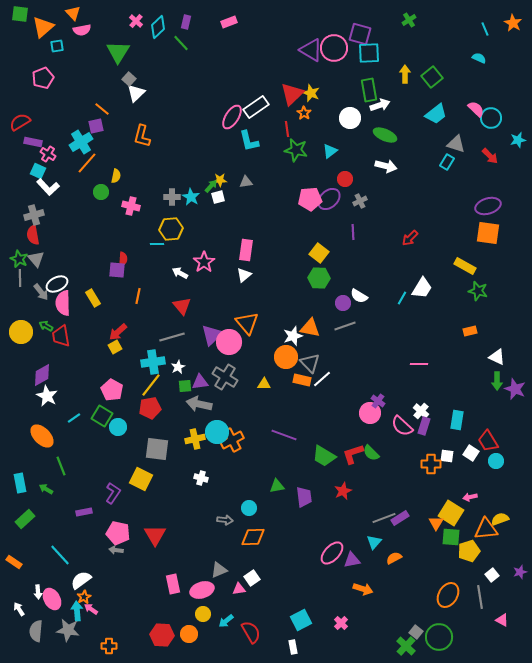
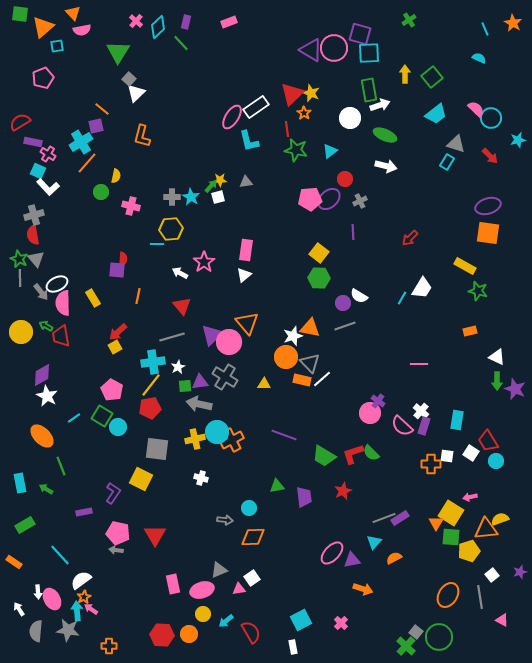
green rectangle at (25, 519): moved 6 px down; rotated 12 degrees clockwise
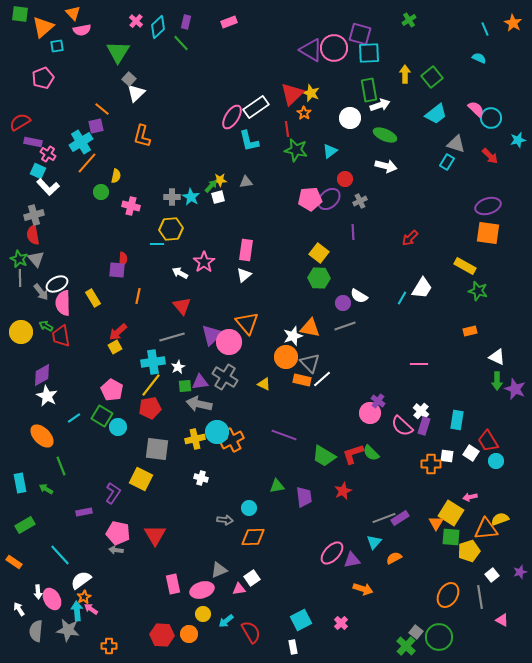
yellow triangle at (264, 384): rotated 24 degrees clockwise
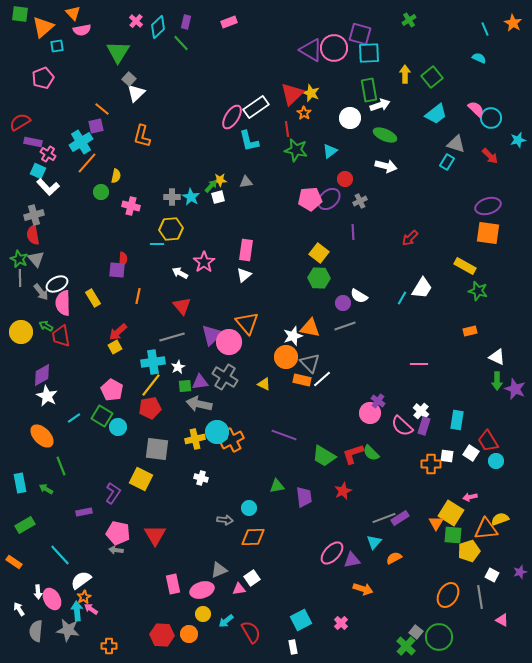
green square at (451, 537): moved 2 px right, 2 px up
white square at (492, 575): rotated 24 degrees counterclockwise
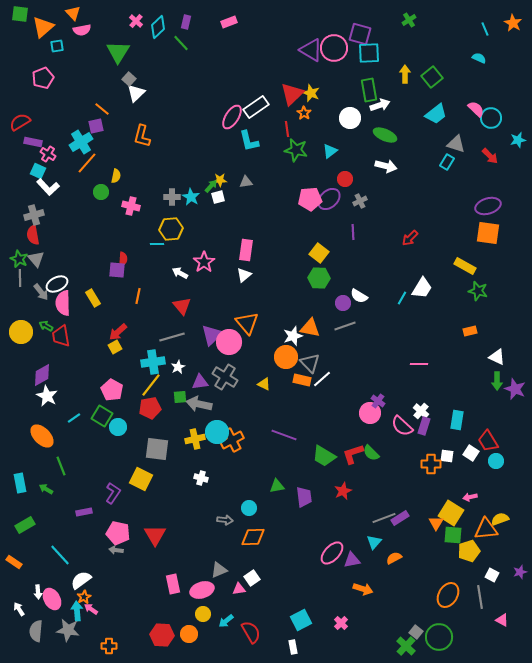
green square at (185, 386): moved 5 px left, 11 px down
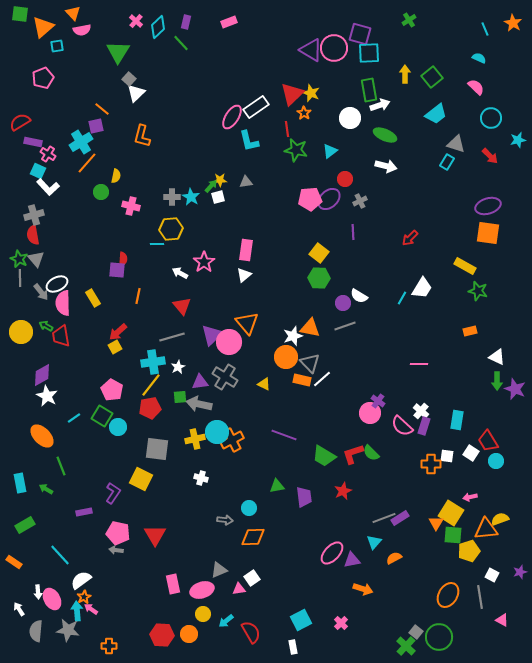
pink semicircle at (476, 109): moved 22 px up
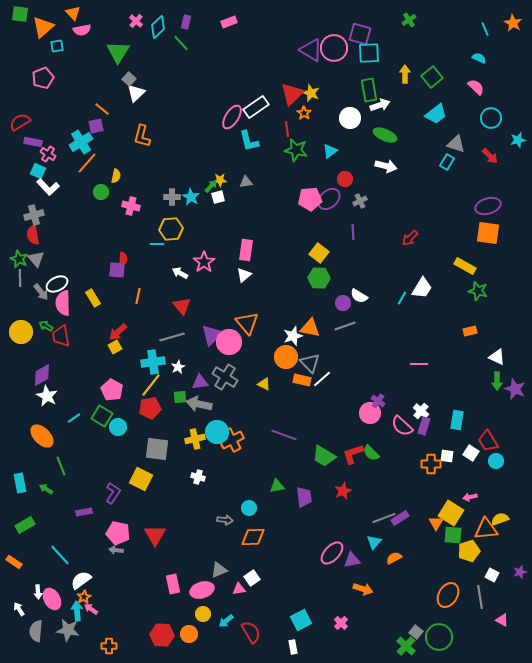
white cross at (201, 478): moved 3 px left, 1 px up
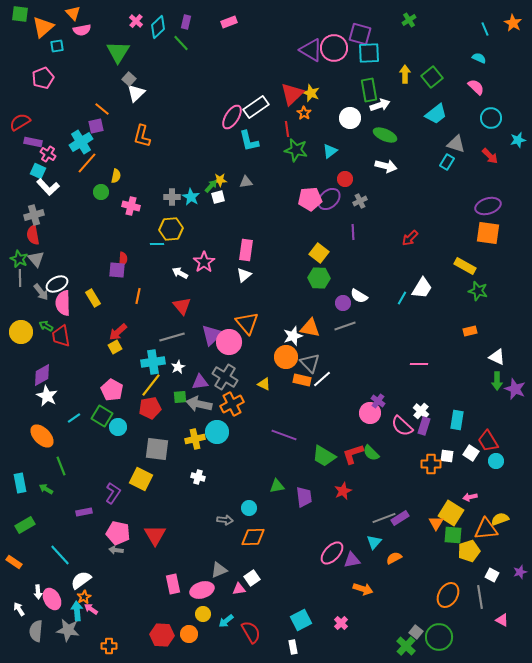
orange cross at (232, 440): moved 36 px up
